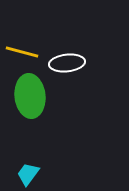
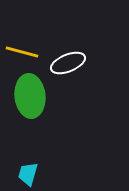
white ellipse: moved 1 px right; rotated 16 degrees counterclockwise
cyan trapezoid: rotated 20 degrees counterclockwise
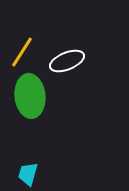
yellow line: rotated 72 degrees counterclockwise
white ellipse: moved 1 px left, 2 px up
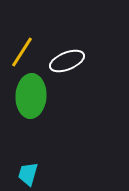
green ellipse: moved 1 px right; rotated 9 degrees clockwise
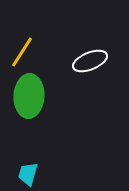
white ellipse: moved 23 px right
green ellipse: moved 2 px left
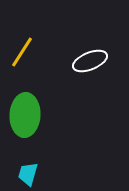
green ellipse: moved 4 px left, 19 px down
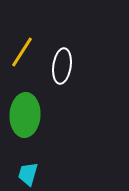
white ellipse: moved 28 px left, 5 px down; rotated 60 degrees counterclockwise
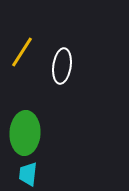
green ellipse: moved 18 px down
cyan trapezoid: rotated 10 degrees counterclockwise
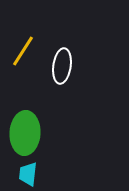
yellow line: moved 1 px right, 1 px up
